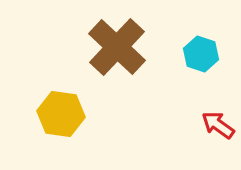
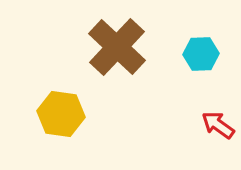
cyan hexagon: rotated 20 degrees counterclockwise
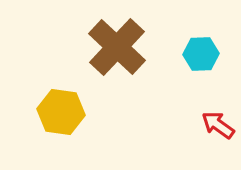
yellow hexagon: moved 2 px up
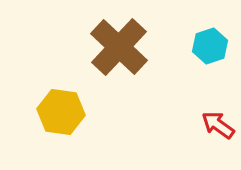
brown cross: moved 2 px right
cyan hexagon: moved 9 px right, 8 px up; rotated 16 degrees counterclockwise
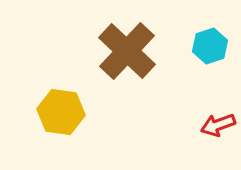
brown cross: moved 8 px right, 4 px down
red arrow: rotated 56 degrees counterclockwise
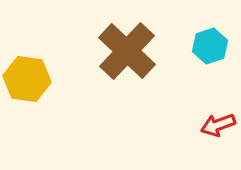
yellow hexagon: moved 34 px left, 33 px up
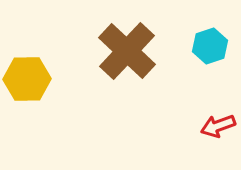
yellow hexagon: rotated 9 degrees counterclockwise
red arrow: moved 1 px down
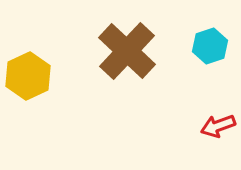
yellow hexagon: moved 1 px right, 3 px up; rotated 24 degrees counterclockwise
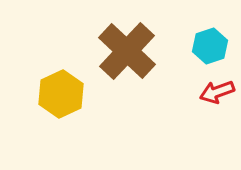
yellow hexagon: moved 33 px right, 18 px down
red arrow: moved 1 px left, 34 px up
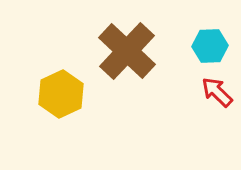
cyan hexagon: rotated 16 degrees clockwise
red arrow: rotated 64 degrees clockwise
